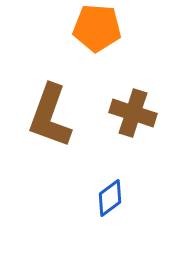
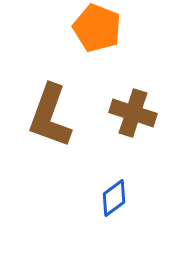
orange pentagon: rotated 18 degrees clockwise
blue diamond: moved 4 px right
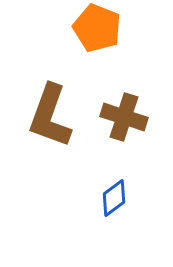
brown cross: moved 9 px left, 4 px down
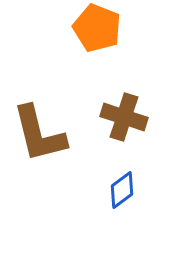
brown L-shape: moved 11 px left, 18 px down; rotated 34 degrees counterclockwise
blue diamond: moved 8 px right, 8 px up
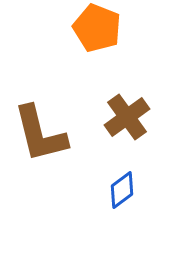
brown cross: moved 3 px right; rotated 36 degrees clockwise
brown L-shape: moved 1 px right
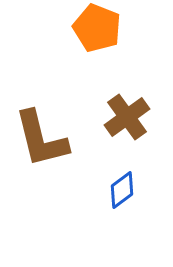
brown L-shape: moved 1 px right, 5 px down
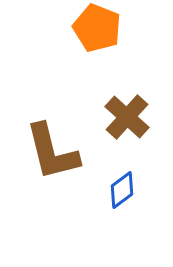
brown cross: rotated 12 degrees counterclockwise
brown L-shape: moved 11 px right, 13 px down
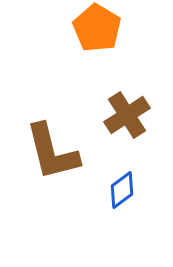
orange pentagon: rotated 9 degrees clockwise
brown cross: moved 2 px up; rotated 15 degrees clockwise
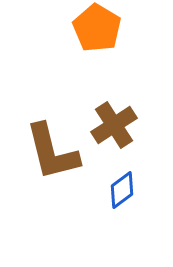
brown cross: moved 13 px left, 10 px down
